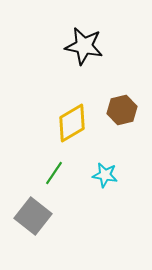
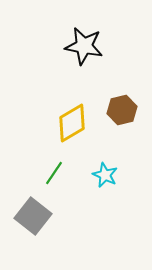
cyan star: rotated 15 degrees clockwise
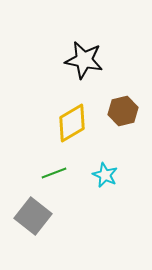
black star: moved 14 px down
brown hexagon: moved 1 px right, 1 px down
green line: rotated 35 degrees clockwise
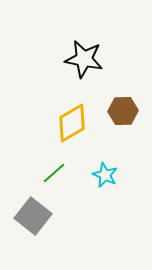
black star: moved 1 px up
brown hexagon: rotated 12 degrees clockwise
green line: rotated 20 degrees counterclockwise
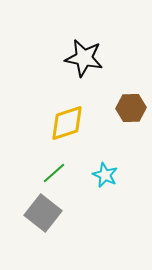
black star: moved 1 px up
brown hexagon: moved 8 px right, 3 px up
yellow diamond: moved 5 px left; rotated 12 degrees clockwise
gray square: moved 10 px right, 3 px up
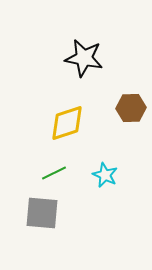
green line: rotated 15 degrees clockwise
gray square: moved 1 px left; rotated 33 degrees counterclockwise
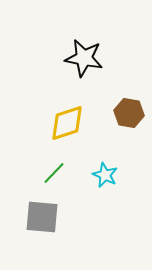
brown hexagon: moved 2 px left, 5 px down; rotated 12 degrees clockwise
green line: rotated 20 degrees counterclockwise
gray square: moved 4 px down
